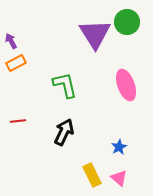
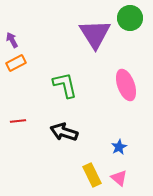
green circle: moved 3 px right, 4 px up
purple arrow: moved 1 px right, 1 px up
black arrow: rotated 96 degrees counterclockwise
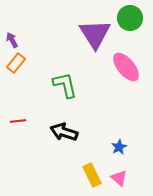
orange rectangle: rotated 24 degrees counterclockwise
pink ellipse: moved 18 px up; rotated 20 degrees counterclockwise
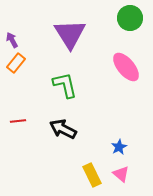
purple triangle: moved 25 px left
black arrow: moved 1 px left, 3 px up; rotated 8 degrees clockwise
pink triangle: moved 2 px right, 4 px up
